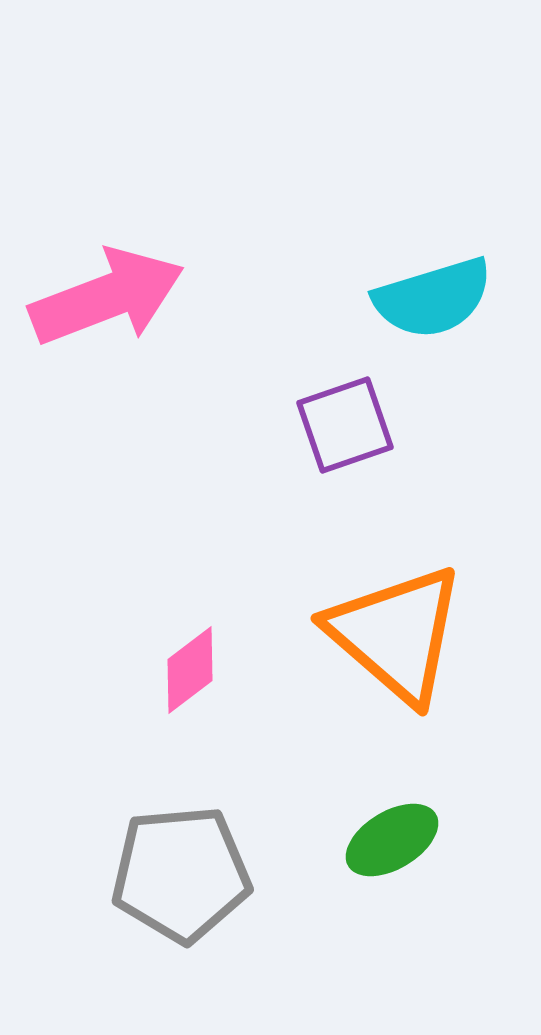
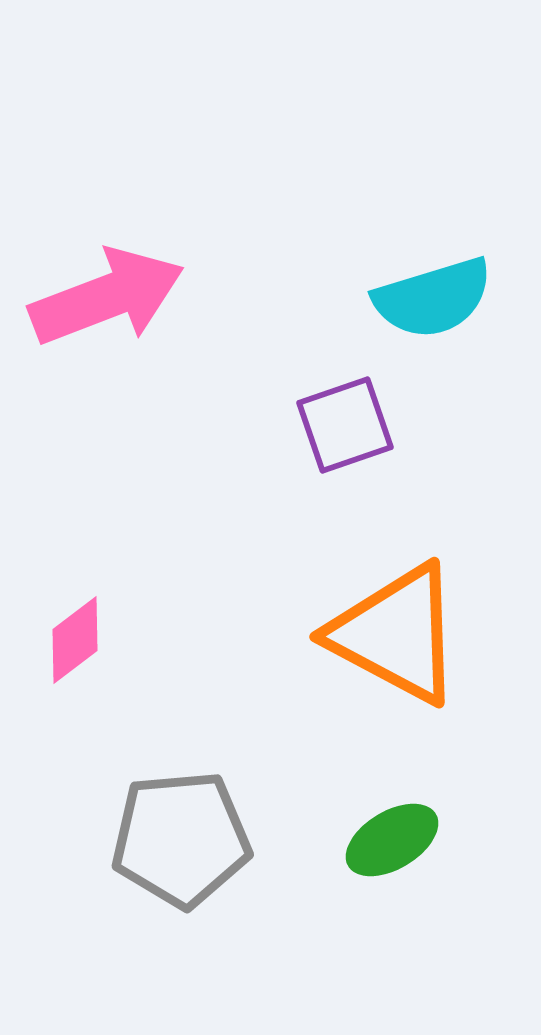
orange triangle: rotated 13 degrees counterclockwise
pink diamond: moved 115 px left, 30 px up
gray pentagon: moved 35 px up
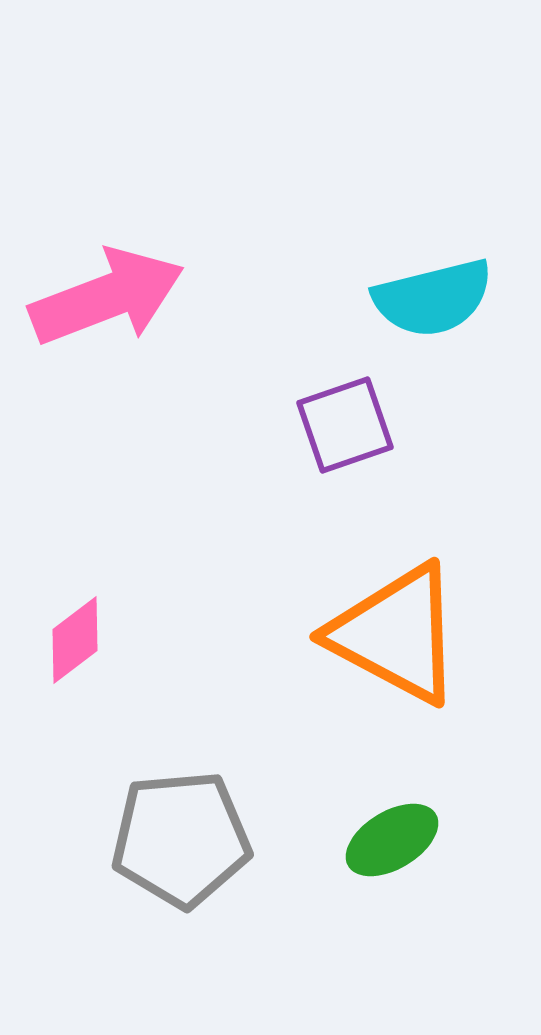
cyan semicircle: rotated 3 degrees clockwise
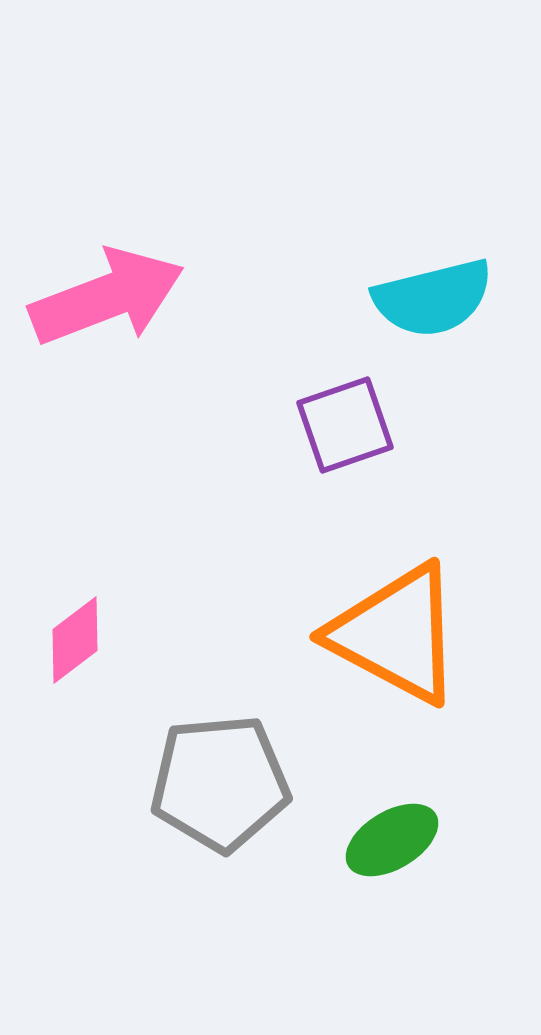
gray pentagon: moved 39 px right, 56 px up
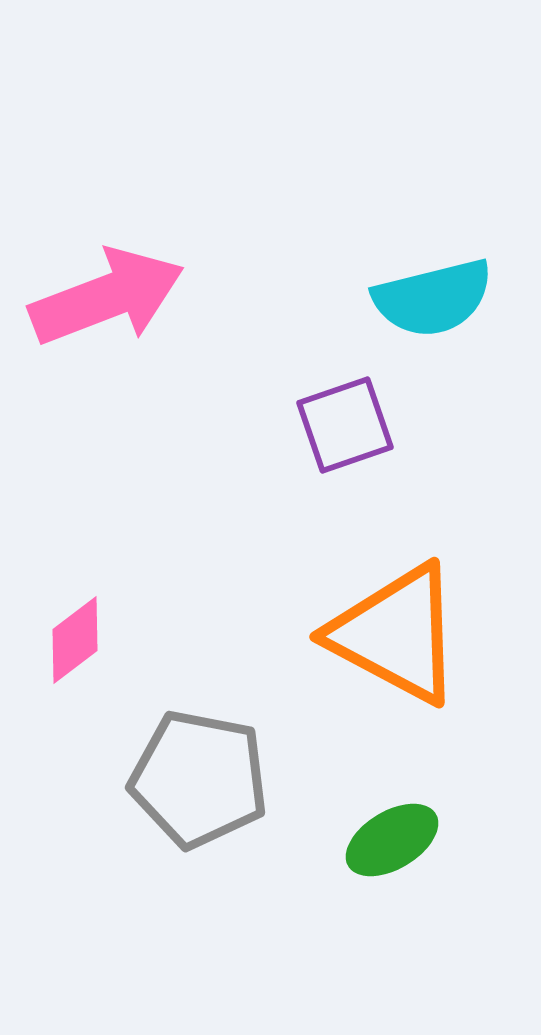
gray pentagon: moved 21 px left, 4 px up; rotated 16 degrees clockwise
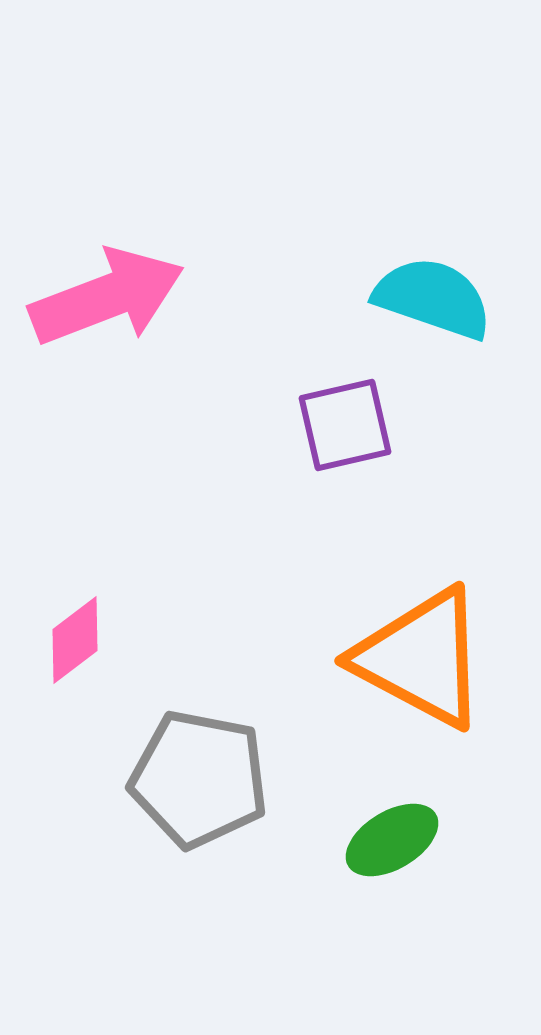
cyan semicircle: rotated 147 degrees counterclockwise
purple square: rotated 6 degrees clockwise
orange triangle: moved 25 px right, 24 px down
